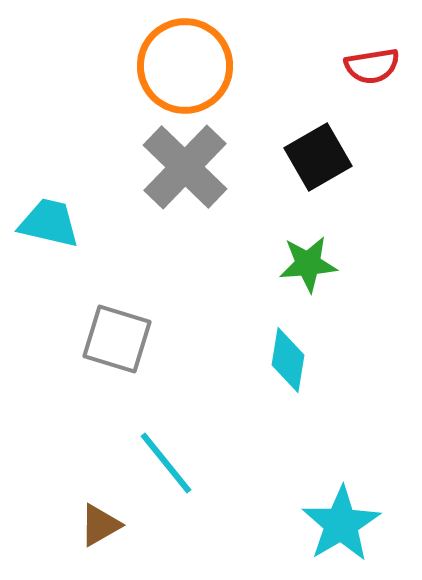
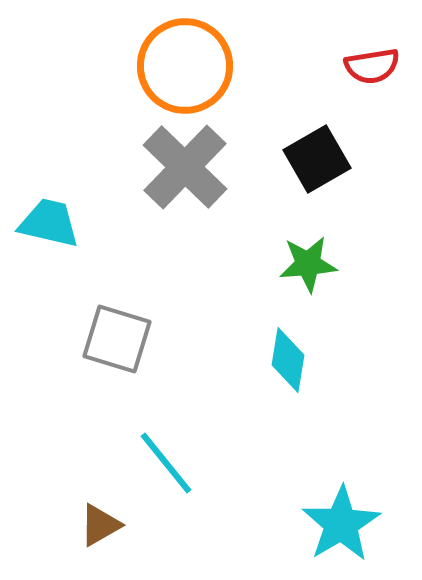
black square: moved 1 px left, 2 px down
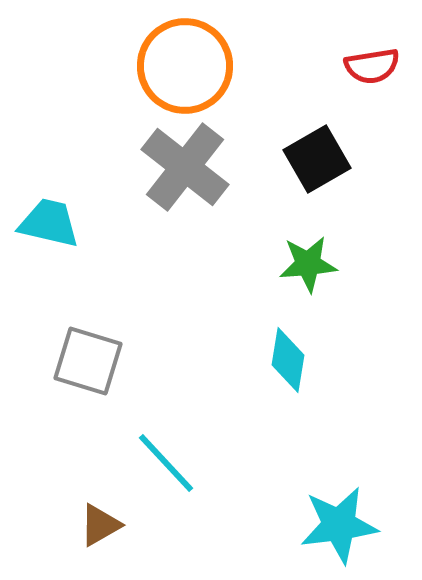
gray cross: rotated 6 degrees counterclockwise
gray square: moved 29 px left, 22 px down
cyan line: rotated 4 degrees counterclockwise
cyan star: moved 2 px left, 1 px down; rotated 24 degrees clockwise
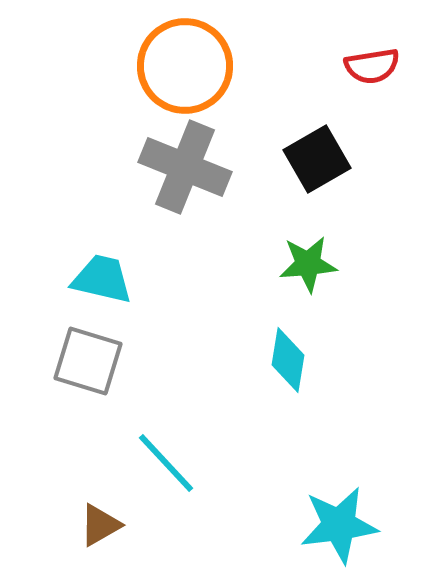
gray cross: rotated 16 degrees counterclockwise
cyan trapezoid: moved 53 px right, 56 px down
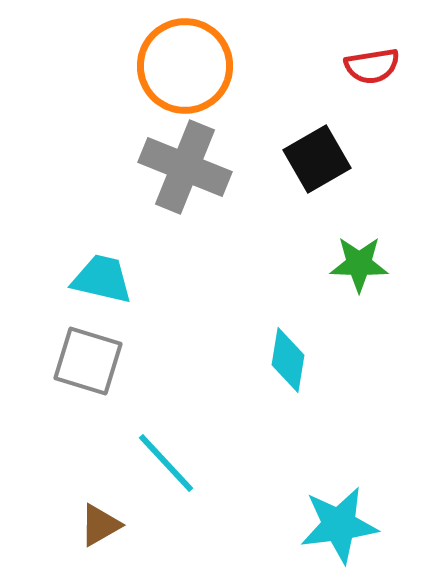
green star: moved 51 px right; rotated 6 degrees clockwise
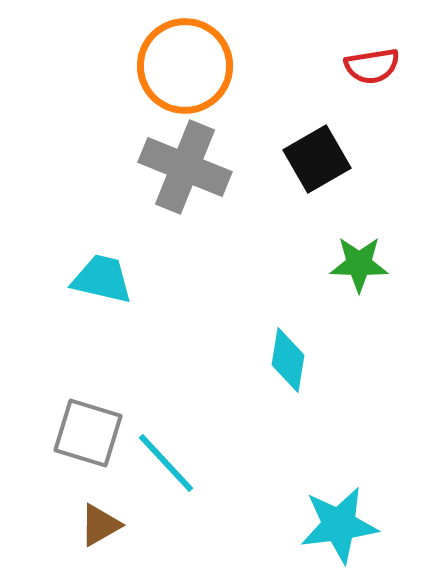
gray square: moved 72 px down
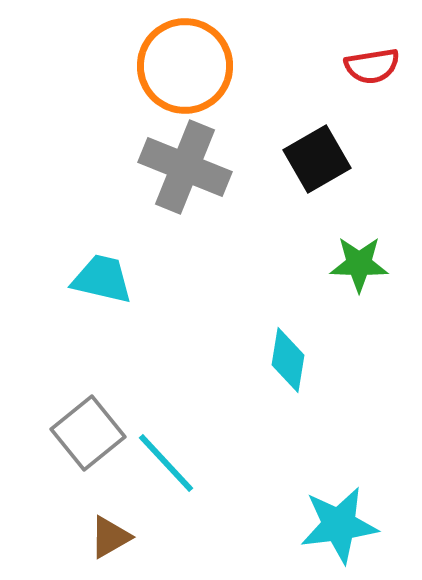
gray square: rotated 34 degrees clockwise
brown triangle: moved 10 px right, 12 px down
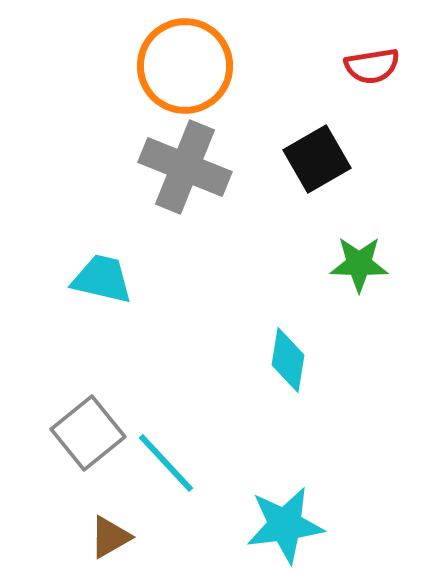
cyan star: moved 54 px left
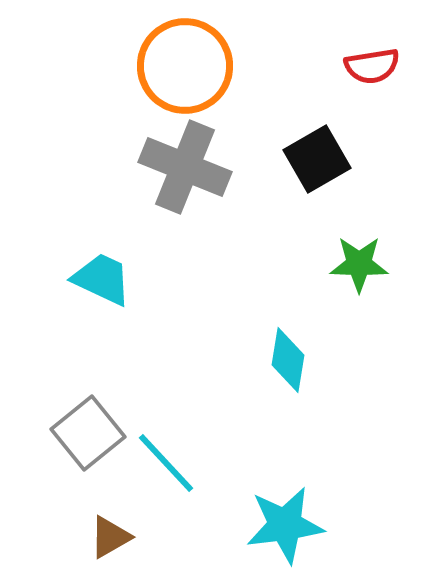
cyan trapezoid: rotated 12 degrees clockwise
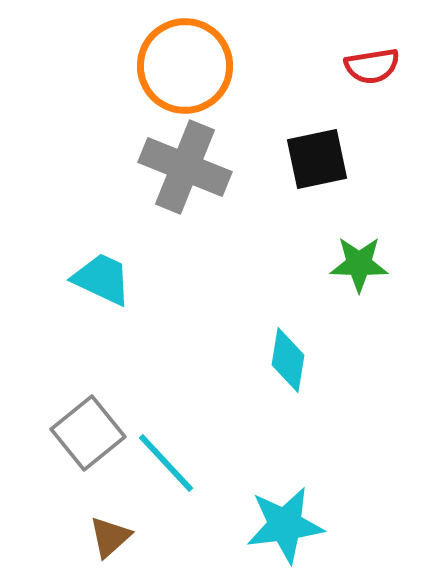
black square: rotated 18 degrees clockwise
brown triangle: rotated 12 degrees counterclockwise
